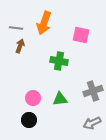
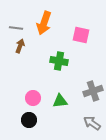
green triangle: moved 2 px down
gray arrow: rotated 60 degrees clockwise
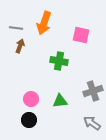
pink circle: moved 2 px left, 1 px down
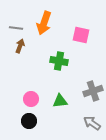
black circle: moved 1 px down
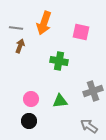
pink square: moved 3 px up
gray arrow: moved 3 px left, 3 px down
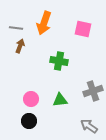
pink square: moved 2 px right, 3 px up
green triangle: moved 1 px up
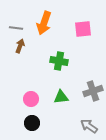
pink square: rotated 18 degrees counterclockwise
green triangle: moved 1 px right, 3 px up
black circle: moved 3 px right, 2 px down
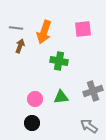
orange arrow: moved 9 px down
pink circle: moved 4 px right
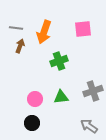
green cross: rotated 30 degrees counterclockwise
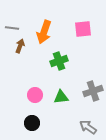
gray line: moved 4 px left
pink circle: moved 4 px up
gray arrow: moved 1 px left, 1 px down
